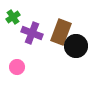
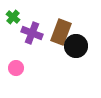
green cross: rotated 16 degrees counterclockwise
pink circle: moved 1 px left, 1 px down
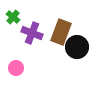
black circle: moved 1 px right, 1 px down
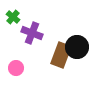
brown rectangle: moved 23 px down
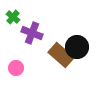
brown rectangle: rotated 70 degrees counterclockwise
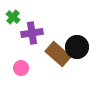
purple cross: rotated 30 degrees counterclockwise
brown rectangle: moved 3 px left, 1 px up
pink circle: moved 5 px right
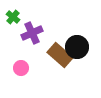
purple cross: rotated 15 degrees counterclockwise
brown rectangle: moved 2 px right, 1 px down
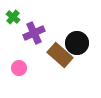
purple cross: moved 2 px right
black circle: moved 4 px up
pink circle: moved 2 px left
